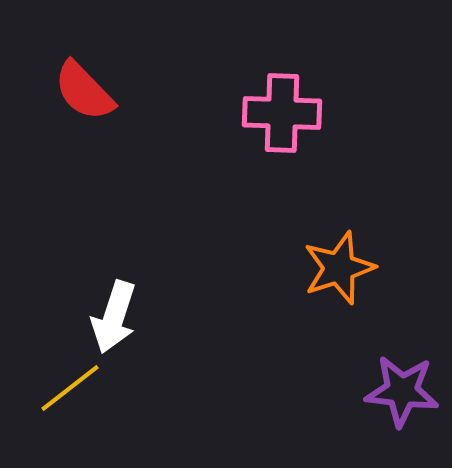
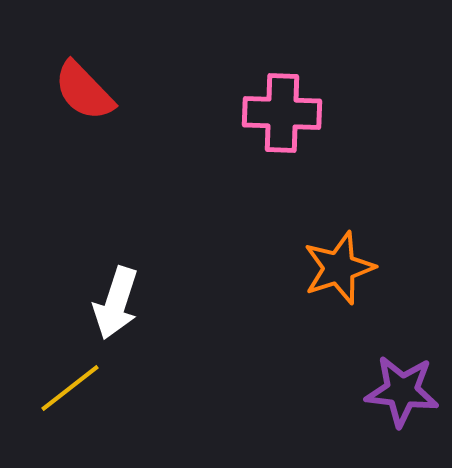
white arrow: moved 2 px right, 14 px up
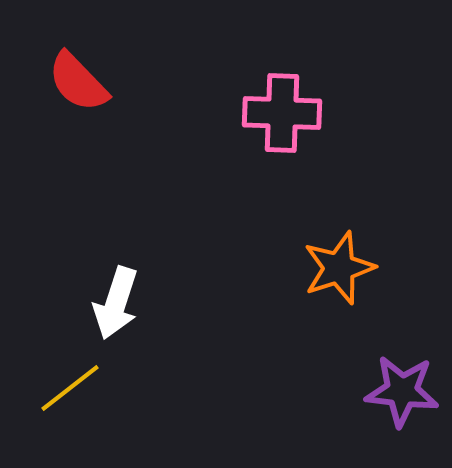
red semicircle: moved 6 px left, 9 px up
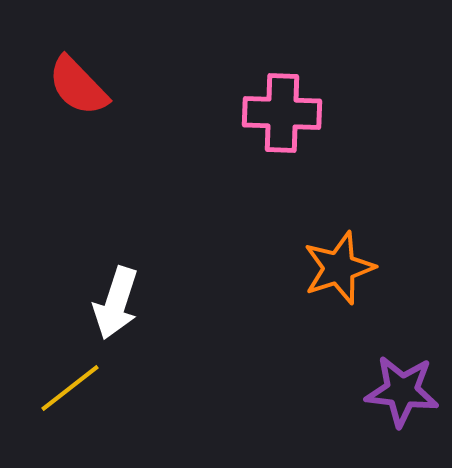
red semicircle: moved 4 px down
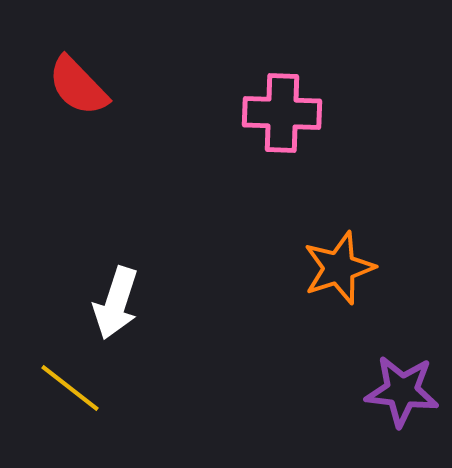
yellow line: rotated 76 degrees clockwise
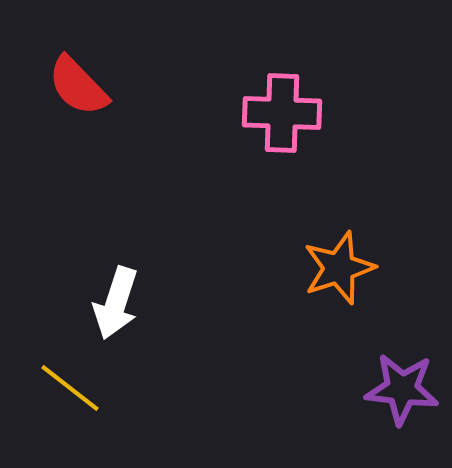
purple star: moved 2 px up
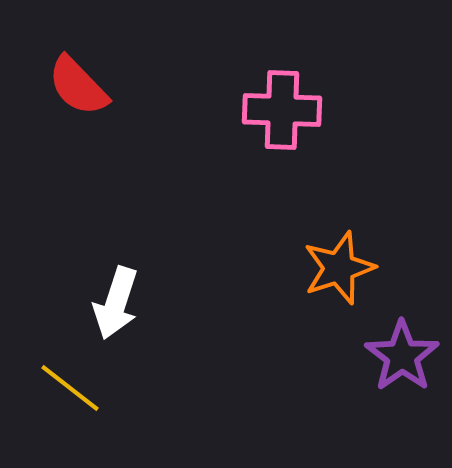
pink cross: moved 3 px up
purple star: moved 33 px up; rotated 30 degrees clockwise
